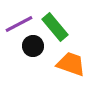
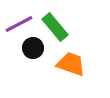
black circle: moved 2 px down
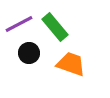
black circle: moved 4 px left, 5 px down
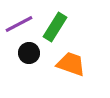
green rectangle: rotated 72 degrees clockwise
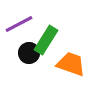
green rectangle: moved 9 px left, 13 px down
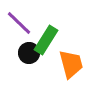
purple line: moved 1 px up; rotated 72 degrees clockwise
orange trapezoid: rotated 56 degrees clockwise
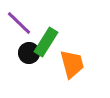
green rectangle: moved 2 px down
orange trapezoid: moved 1 px right
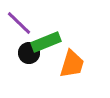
green rectangle: rotated 36 degrees clockwise
orange trapezoid: rotated 32 degrees clockwise
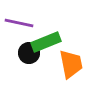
purple line: rotated 32 degrees counterclockwise
orange trapezoid: moved 1 px left; rotated 28 degrees counterclockwise
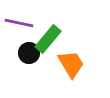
green rectangle: moved 2 px right, 3 px up; rotated 28 degrees counterclockwise
orange trapezoid: rotated 20 degrees counterclockwise
